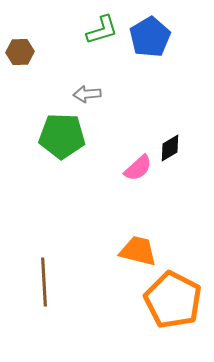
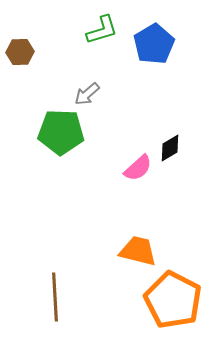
blue pentagon: moved 4 px right, 7 px down
gray arrow: rotated 36 degrees counterclockwise
green pentagon: moved 1 px left, 4 px up
brown line: moved 11 px right, 15 px down
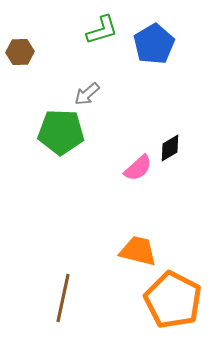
brown line: moved 8 px right, 1 px down; rotated 15 degrees clockwise
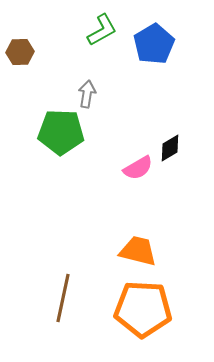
green L-shape: rotated 12 degrees counterclockwise
gray arrow: rotated 140 degrees clockwise
pink semicircle: rotated 12 degrees clockwise
orange pentagon: moved 30 px left, 9 px down; rotated 24 degrees counterclockwise
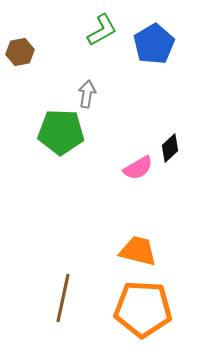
brown hexagon: rotated 8 degrees counterclockwise
black diamond: rotated 12 degrees counterclockwise
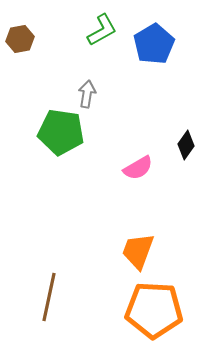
brown hexagon: moved 13 px up
green pentagon: rotated 6 degrees clockwise
black diamond: moved 16 px right, 3 px up; rotated 12 degrees counterclockwise
orange trapezoid: rotated 84 degrees counterclockwise
brown line: moved 14 px left, 1 px up
orange pentagon: moved 11 px right, 1 px down
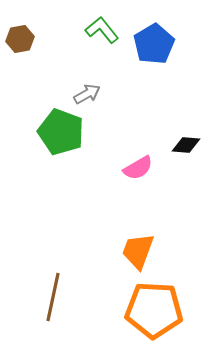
green L-shape: rotated 100 degrees counterclockwise
gray arrow: rotated 52 degrees clockwise
green pentagon: rotated 12 degrees clockwise
black diamond: rotated 60 degrees clockwise
brown line: moved 4 px right
